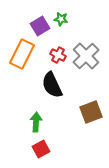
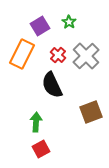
green star: moved 8 px right, 3 px down; rotated 24 degrees clockwise
red cross: rotated 14 degrees clockwise
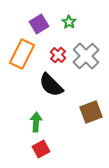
purple square: moved 1 px left, 2 px up
black semicircle: moved 1 px left; rotated 20 degrees counterclockwise
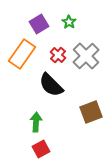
orange rectangle: rotated 8 degrees clockwise
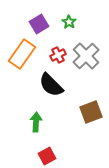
red cross: rotated 21 degrees clockwise
red square: moved 6 px right, 7 px down
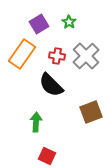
red cross: moved 1 px left, 1 px down; rotated 35 degrees clockwise
red square: rotated 36 degrees counterclockwise
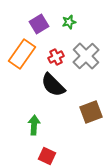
green star: rotated 24 degrees clockwise
red cross: moved 1 px left, 1 px down; rotated 35 degrees counterclockwise
black semicircle: moved 2 px right
green arrow: moved 2 px left, 3 px down
